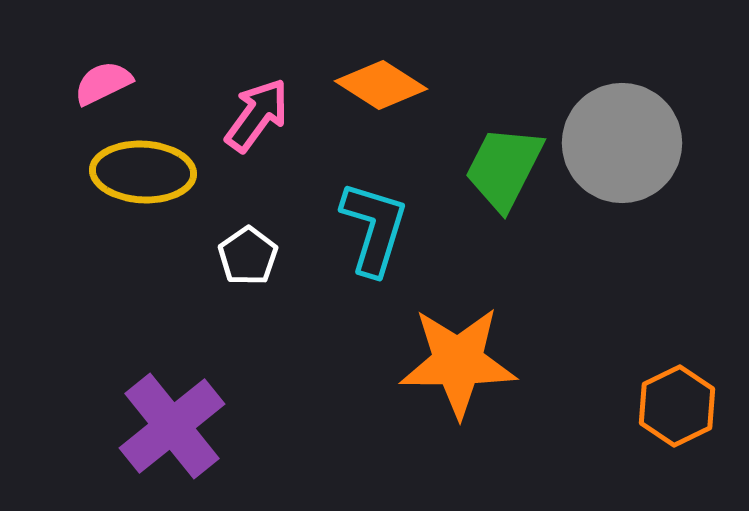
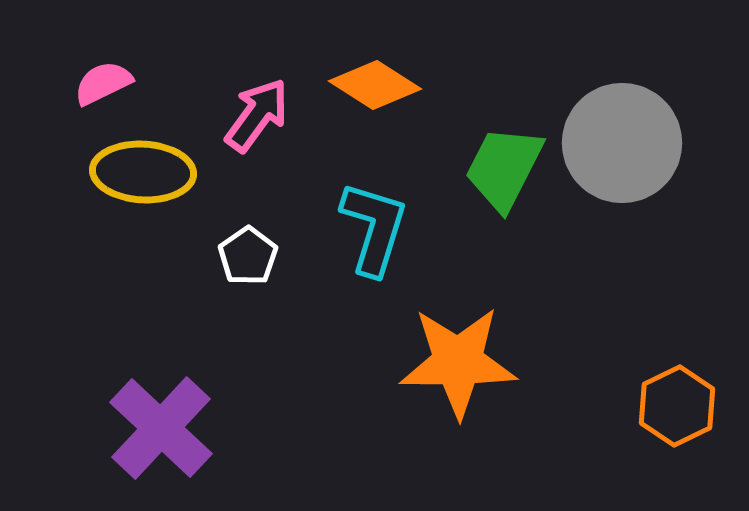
orange diamond: moved 6 px left
purple cross: moved 11 px left, 2 px down; rotated 8 degrees counterclockwise
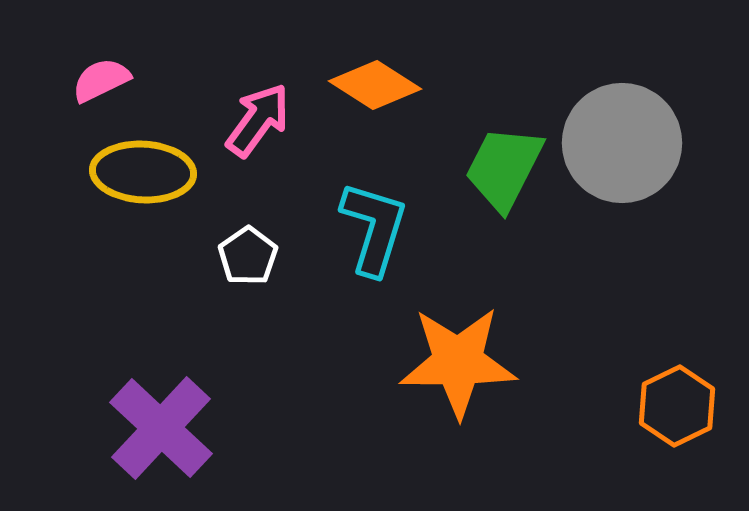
pink semicircle: moved 2 px left, 3 px up
pink arrow: moved 1 px right, 5 px down
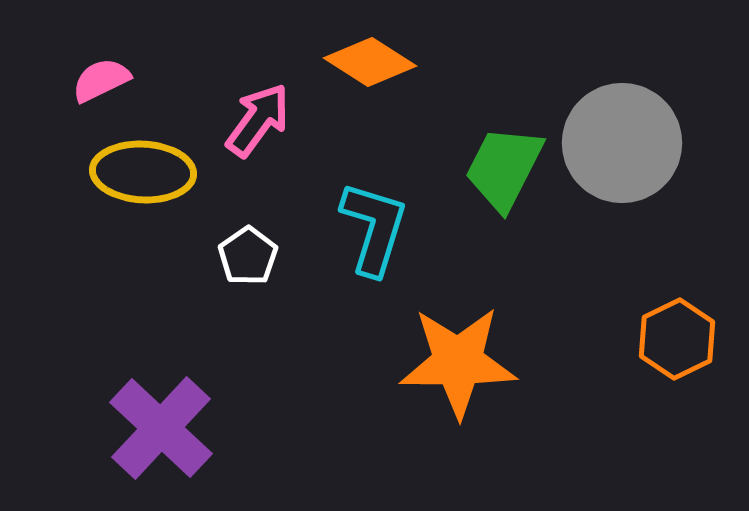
orange diamond: moved 5 px left, 23 px up
orange hexagon: moved 67 px up
